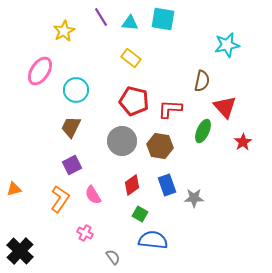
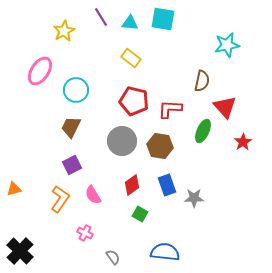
blue semicircle: moved 12 px right, 12 px down
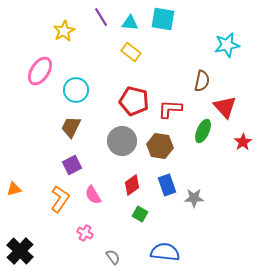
yellow rectangle: moved 6 px up
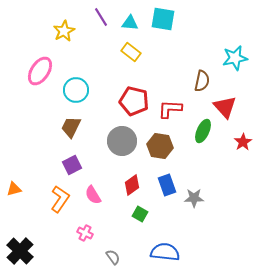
cyan star: moved 8 px right, 13 px down
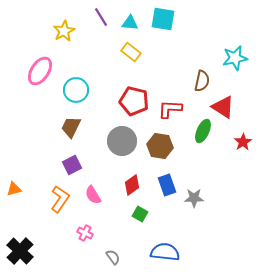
red triangle: moved 2 px left; rotated 15 degrees counterclockwise
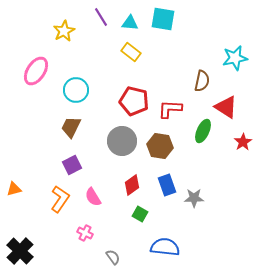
pink ellipse: moved 4 px left
red triangle: moved 3 px right
pink semicircle: moved 2 px down
blue semicircle: moved 5 px up
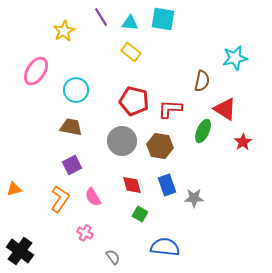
red triangle: moved 1 px left, 2 px down
brown trapezoid: rotated 75 degrees clockwise
red diamond: rotated 70 degrees counterclockwise
black cross: rotated 8 degrees counterclockwise
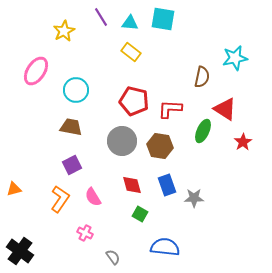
brown semicircle: moved 4 px up
